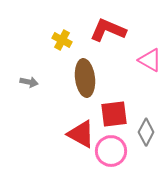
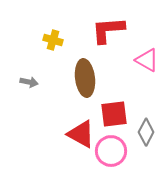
red L-shape: rotated 27 degrees counterclockwise
yellow cross: moved 9 px left; rotated 12 degrees counterclockwise
pink triangle: moved 3 px left
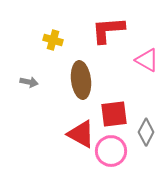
brown ellipse: moved 4 px left, 2 px down
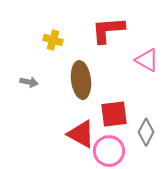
pink circle: moved 2 px left
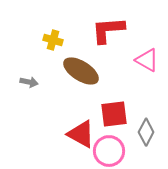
brown ellipse: moved 9 px up; rotated 51 degrees counterclockwise
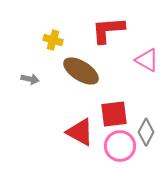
gray arrow: moved 1 px right, 3 px up
red triangle: moved 1 px left, 2 px up
pink circle: moved 11 px right, 5 px up
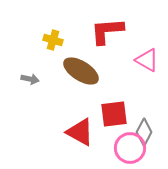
red L-shape: moved 1 px left, 1 px down
gray diamond: moved 2 px left
pink circle: moved 10 px right, 2 px down
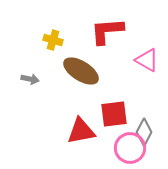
red triangle: moved 1 px right, 1 px up; rotated 40 degrees counterclockwise
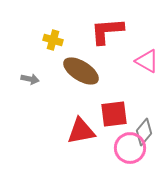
pink triangle: moved 1 px down
gray diamond: rotated 12 degrees clockwise
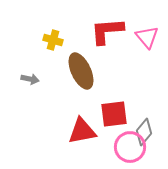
pink triangle: moved 24 px up; rotated 20 degrees clockwise
brown ellipse: rotated 33 degrees clockwise
red triangle: moved 1 px right
pink circle: moved 1 px up
